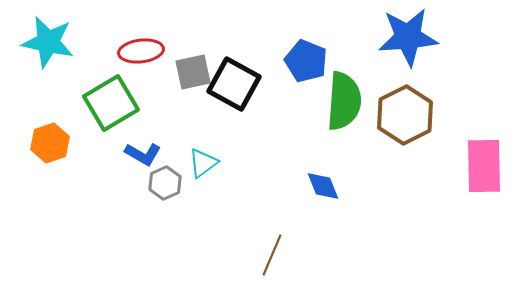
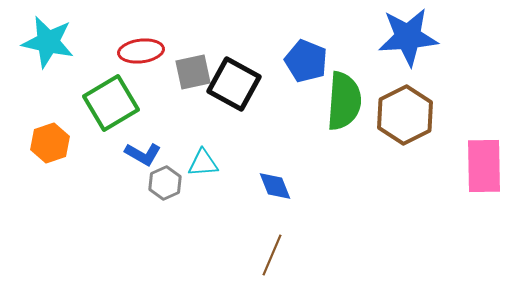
cyan triangle: rotated 32 degrees clockwise
blue diamond: moved 48 px left
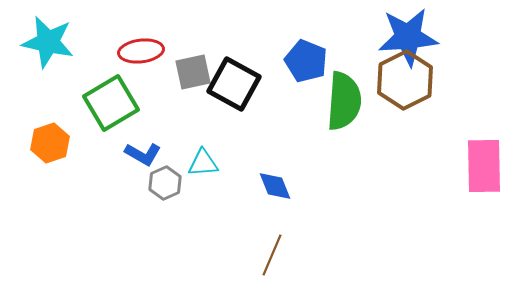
brown hexagon: moved 35 px up
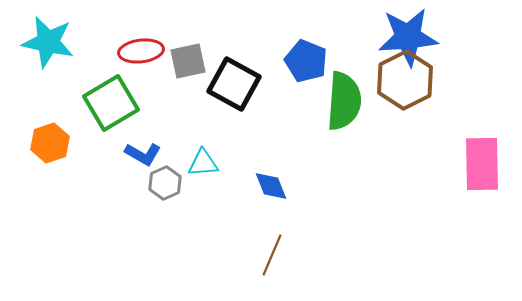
gray square: moved 5 px left, 11 px up
pink rectangle: moved 2 px left, 2 px up
blue diamond: moved 4 px left
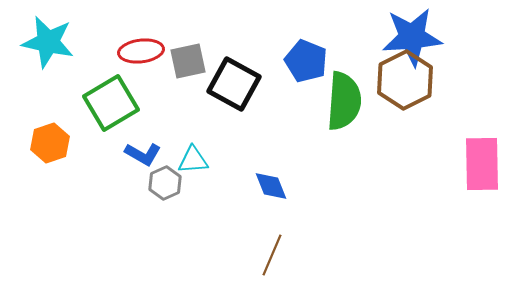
blue star: moved 4 px right
cyan triangle: moved 10 px left, 3 px up
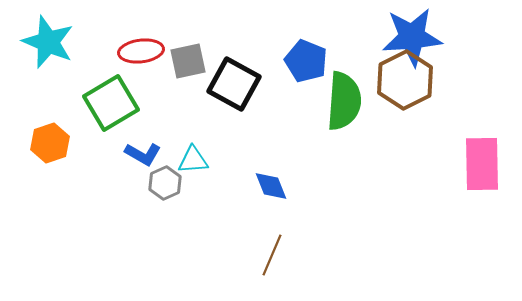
cyan star: rotated 10 degrees clockwise
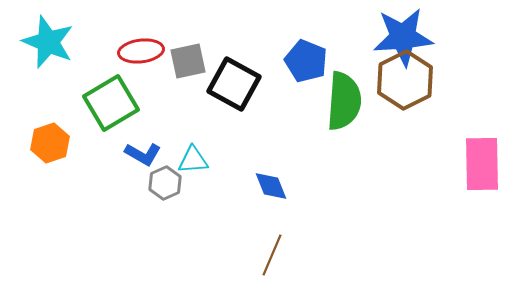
blue star: moved 9 px left
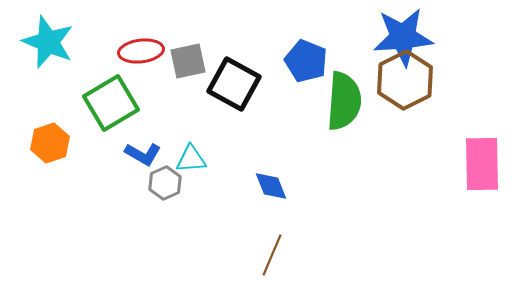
cyan triangle: moved 2 px left, 1 px up
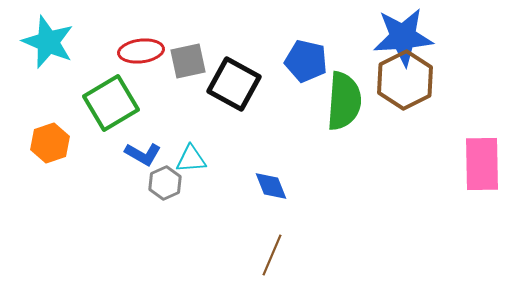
blue pentagon: rotated 9 degrees counterclockwise
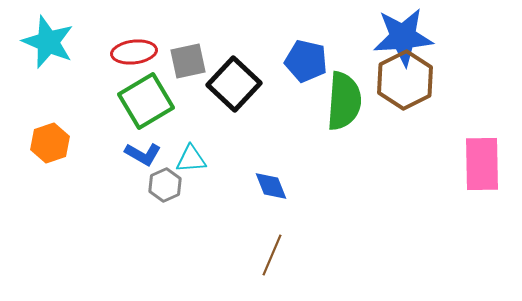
red ellipse: moved 7 px left, 1 px down
black square: rotated 14 degrees clockwise
green square: moved 35 px right, 2 px up
gray hexagon: moved 2 px down
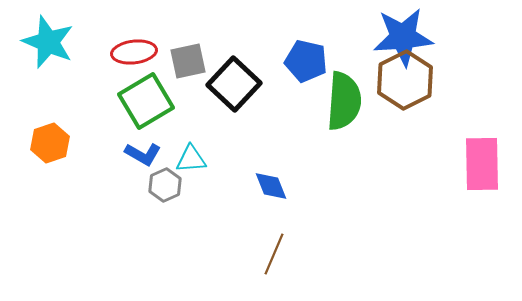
brown line: moved 2 px right, 1 px up
